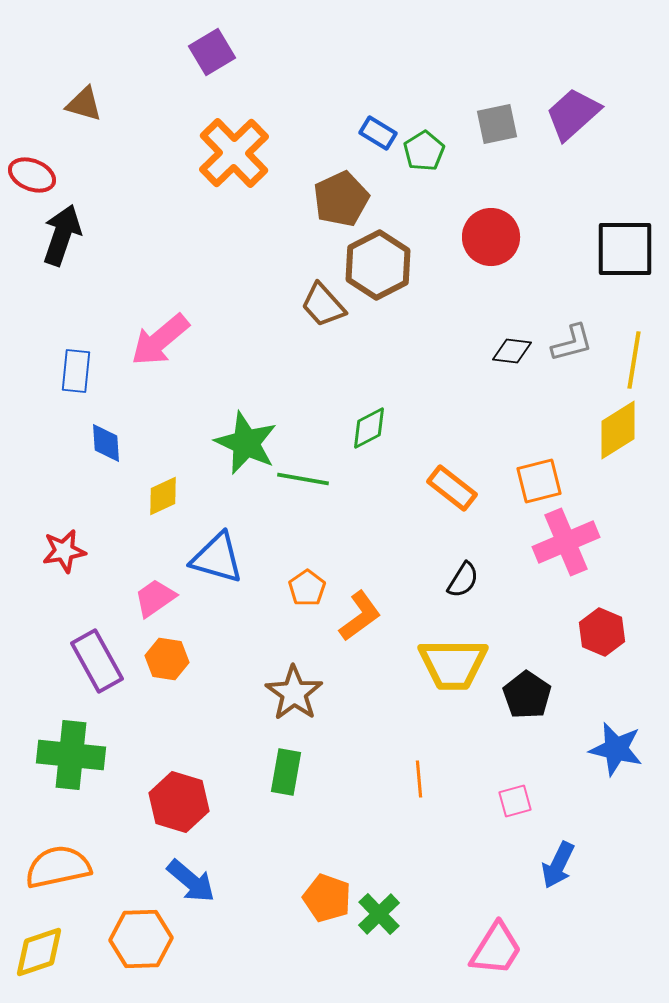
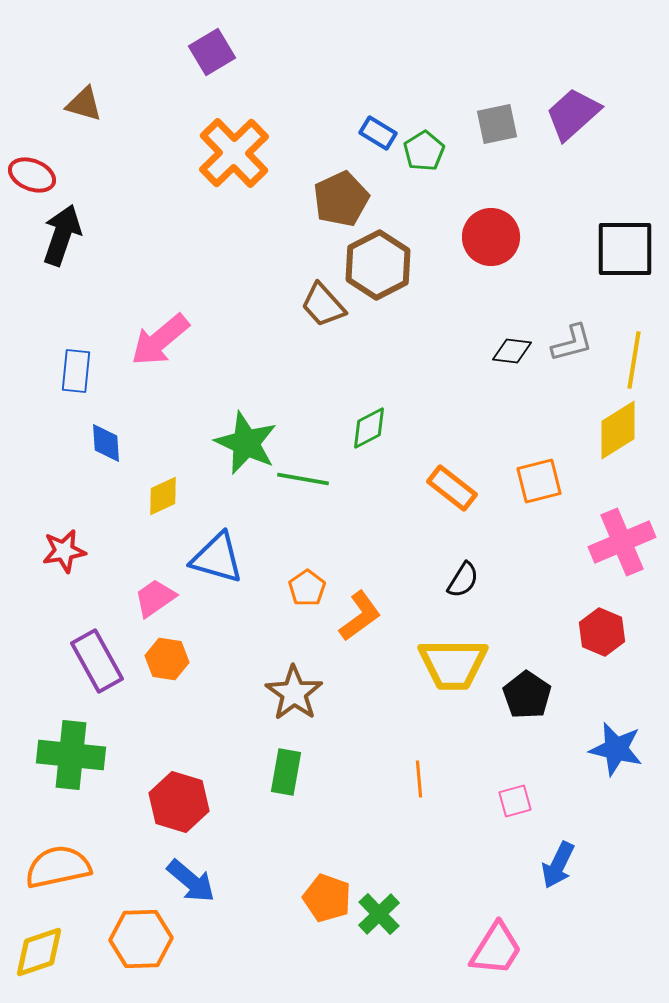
pink cross at (566, 542): moved 56 px right
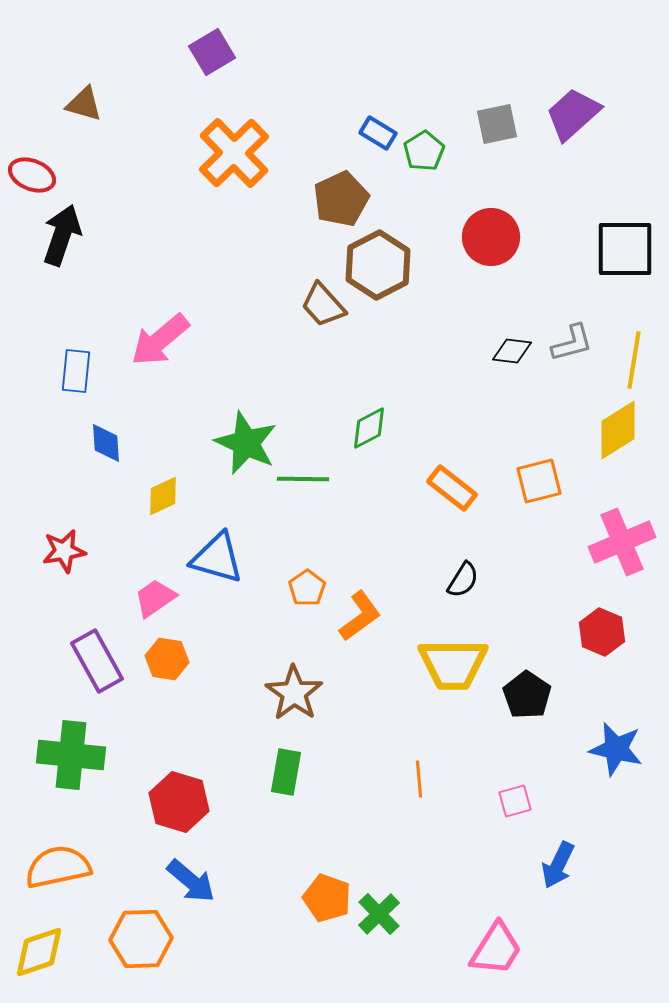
green line at (303, 479): rotated 9 degrees counterclockwise
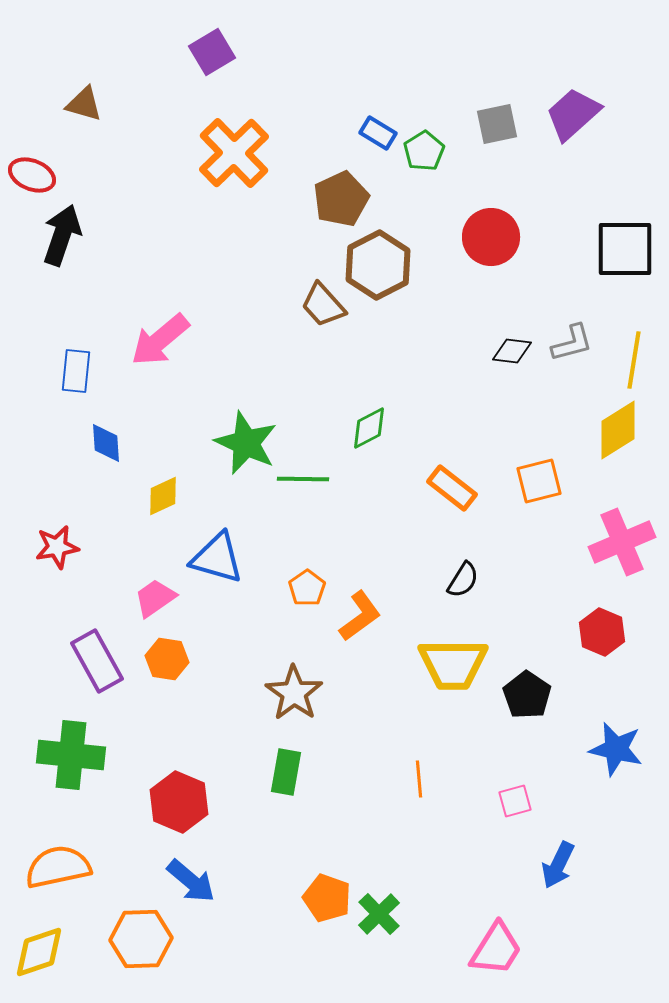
red star at (64, 551): moved 7 px left, 4 px up
red hexagon at (179, 802): rotated 6 degrees clockwise
